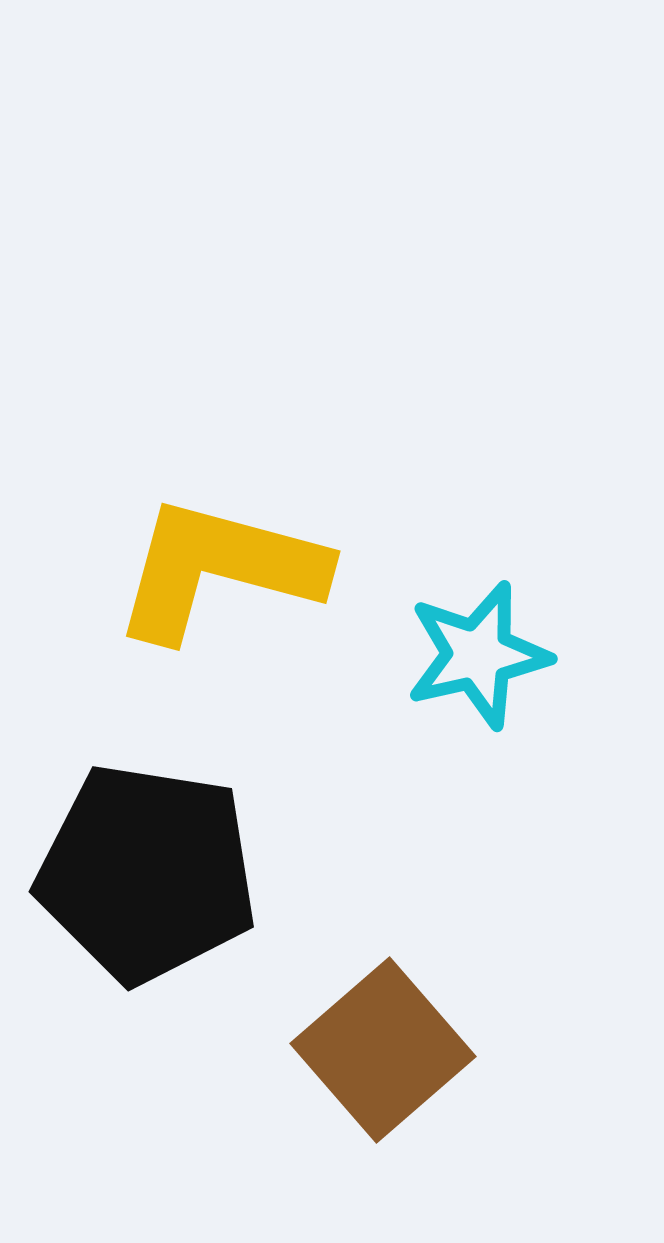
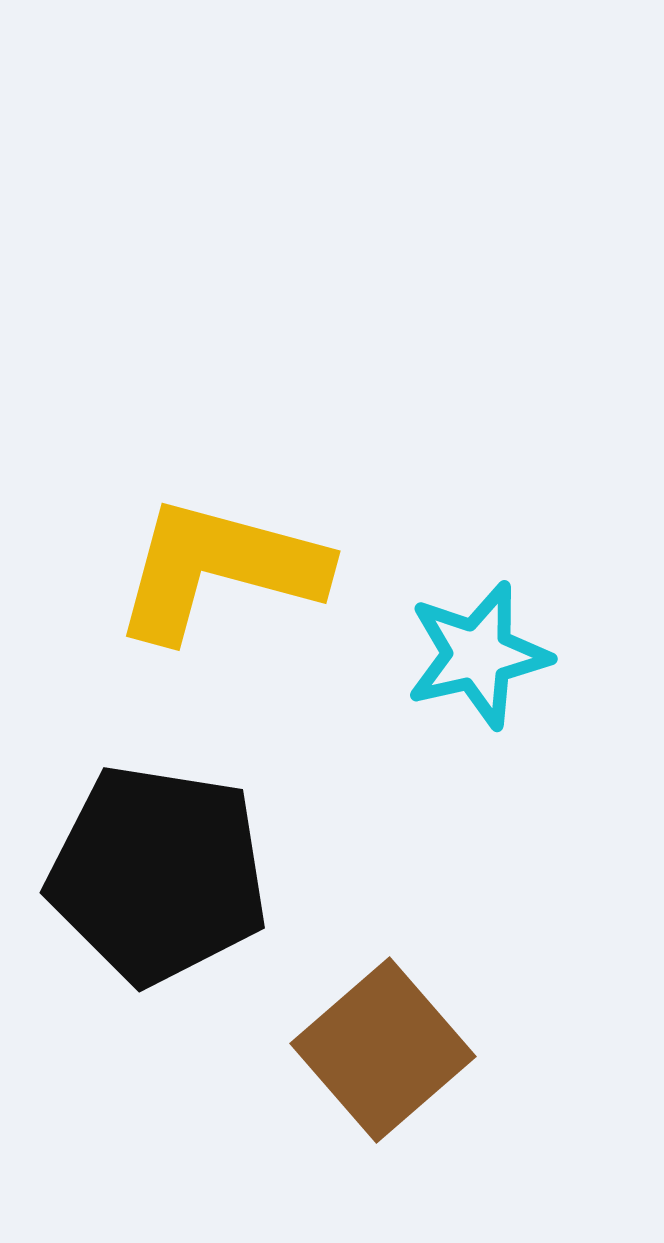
black pentagon: moved 11 px right, 1 px down
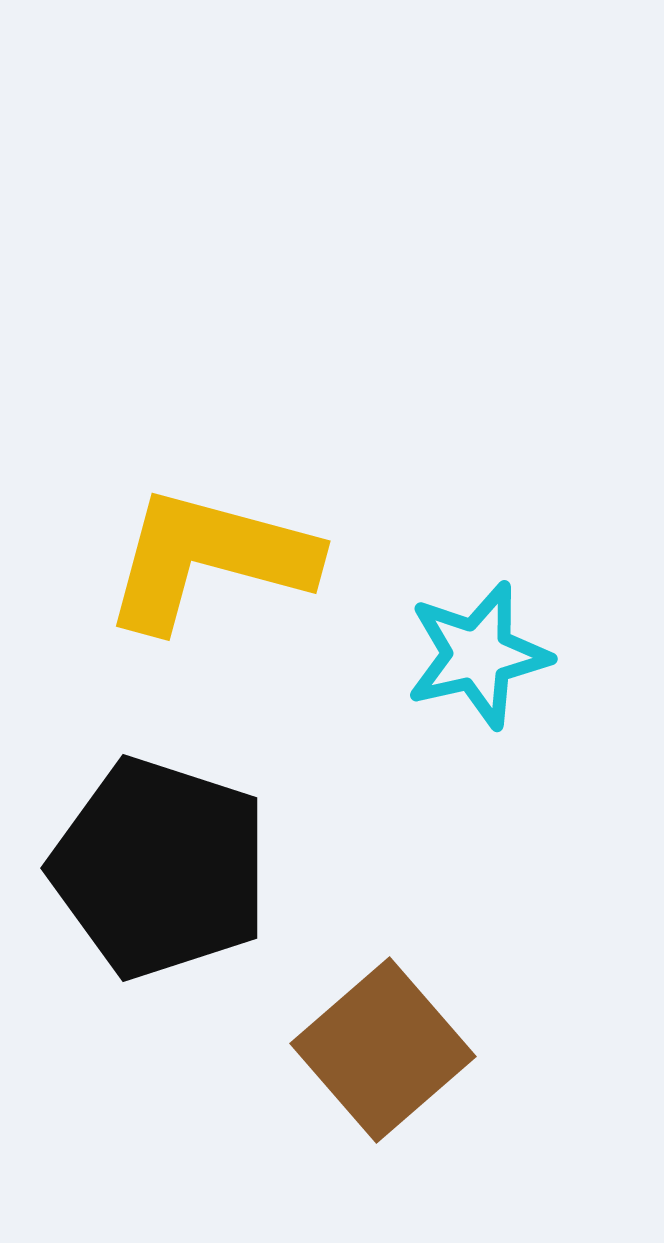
yellow L-shape: moved 10 px left, 10 px up
black pentagon: moved 2 px right, 6 px up; rotated 9 degrees clockwise
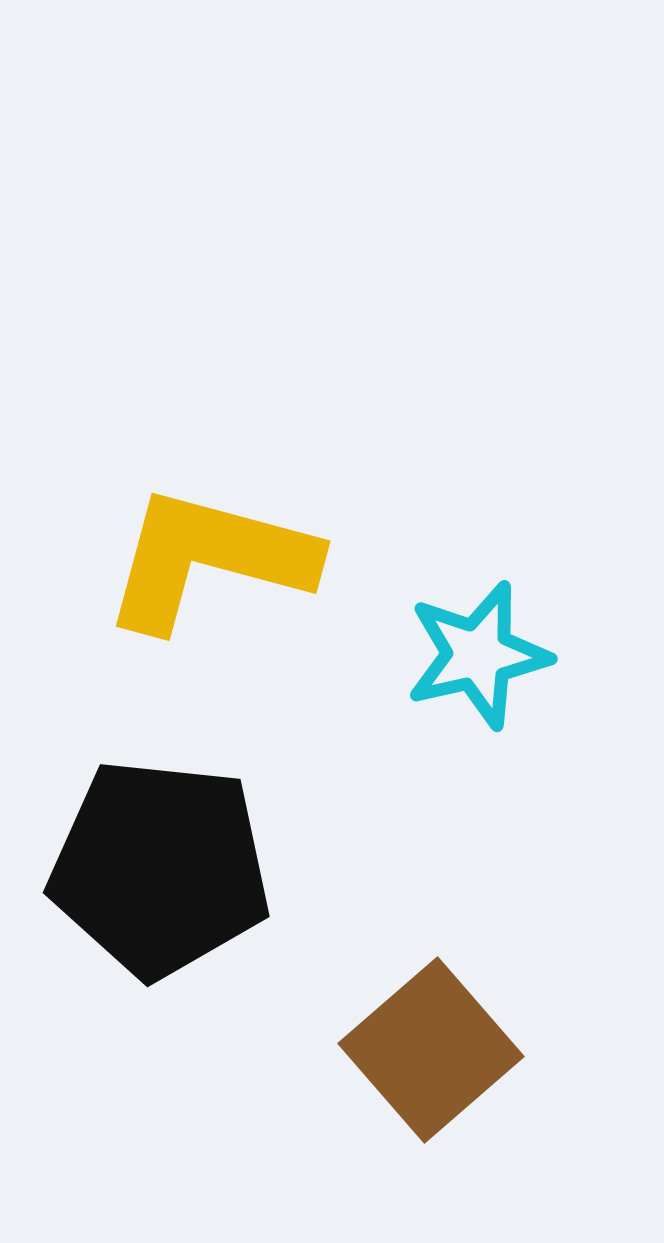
black pentagon: rotated 12 degrees counterclockwise
brown square: moved 48 px right
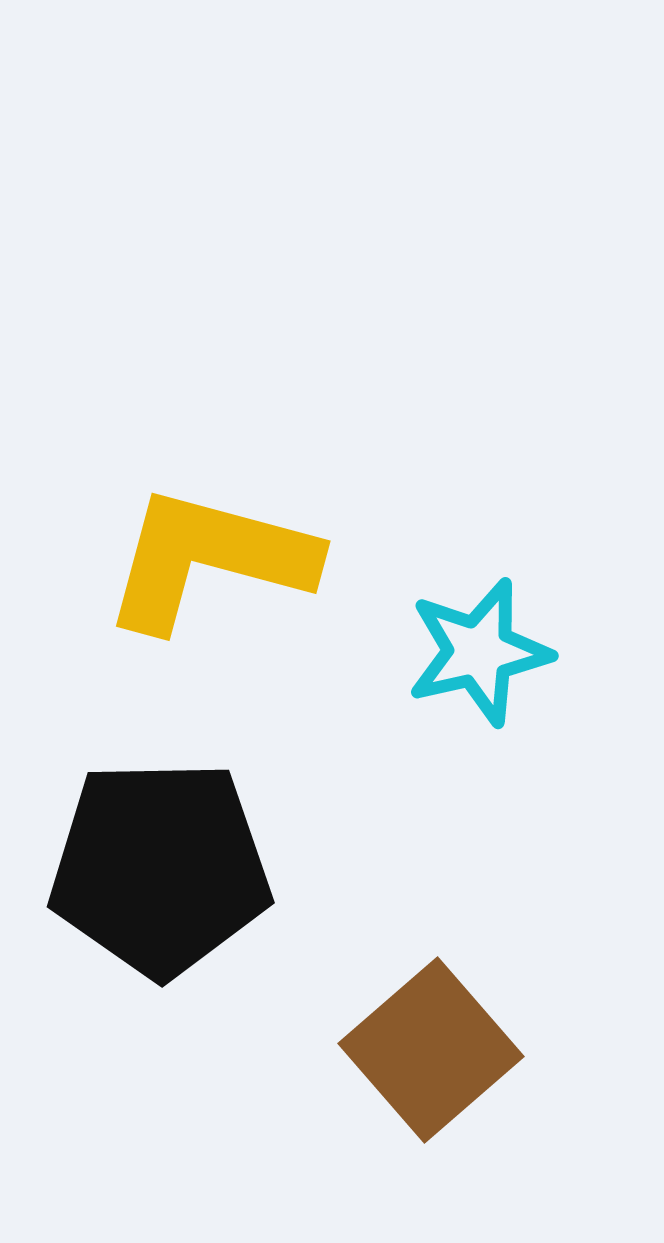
cyan star: moved 1 px right, 3 px up
black pentagon: rotated 7 degrees counterclockwise
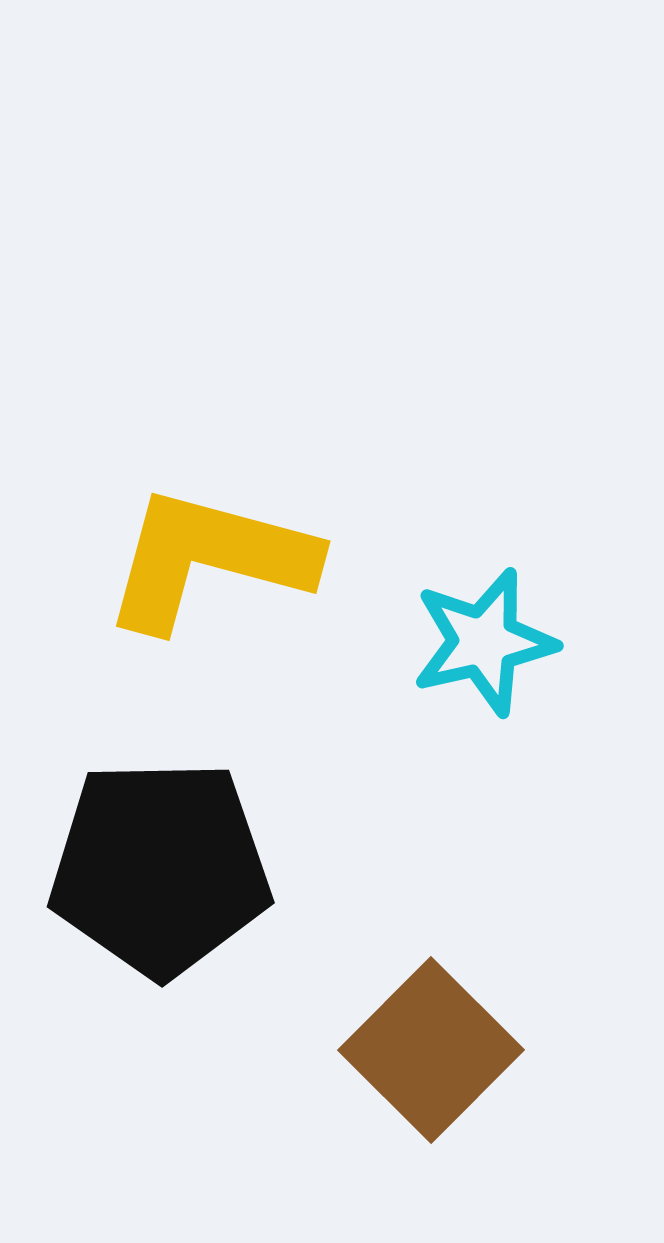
cyan star: moved 5 px right, 10 px up
brown square: rotated 4 degrees counterclockwise
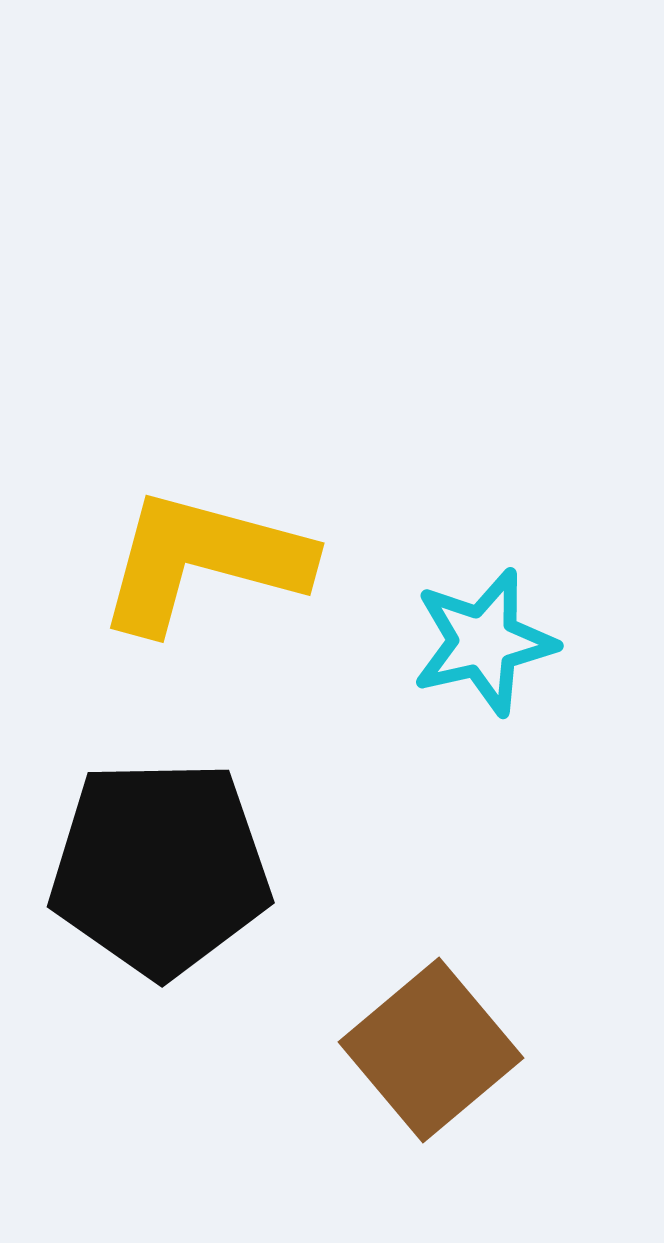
yellow L-shape: moved 6 px left, 2 px down
brown square: rotated 5 degrees clockwise
